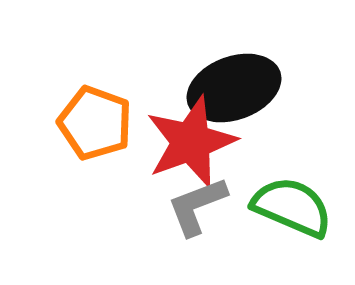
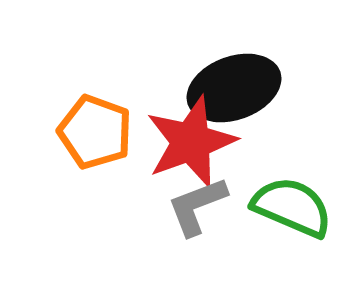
orange pentagon: moved 9 px down
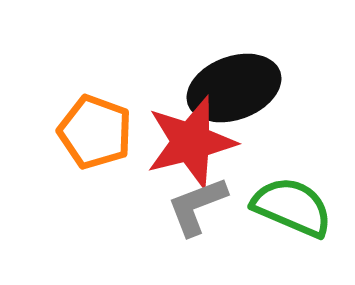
red star: rotated 6 degrees clockwise
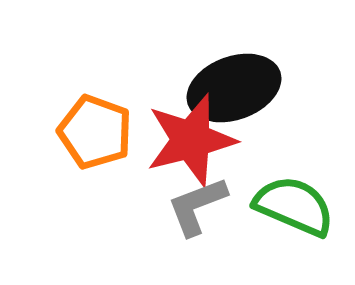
red star: moved 2 px up
green semicircle: moved 2 px right, 1 px up
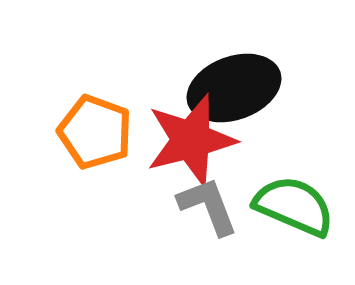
gray L-shape: moved 11 px right; rotated 90 degrees clockwise
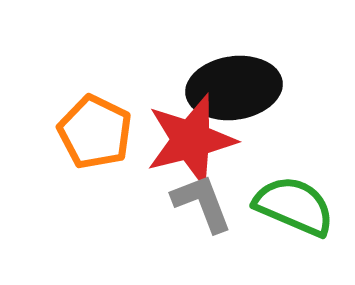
black ellipse: rotated 12 degrees clockwise
orange pentagon: rotated 6 degrees clockwise
gray L-shape: moved 6 px left, 3 px up
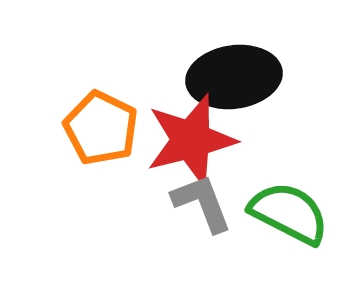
black ellipse: moved 11 px up
orange pentagon: moved 6 px right, 4 px up
green semicircle: moved 5 px left, 7 px down; rotated 4 degrees clockwise
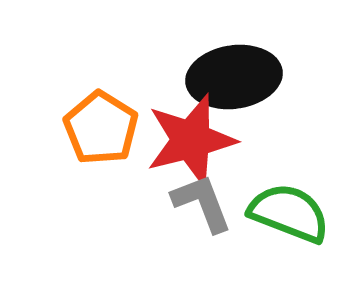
orange pentagon: rotated 6 degrees clockwise
green semicircle: rotated 6 degrees counterclockwise
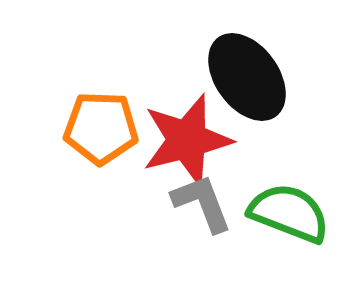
black ellipse: moved 13 px right; rotated 62 degrees clockwise
orange pentagon: rotated 30 degrees counterclockwise
red star: moved 4 px left
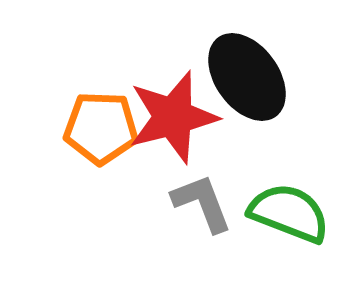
red star: moved 14 px left, 23 px up
